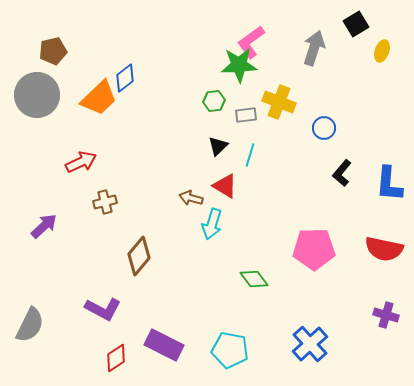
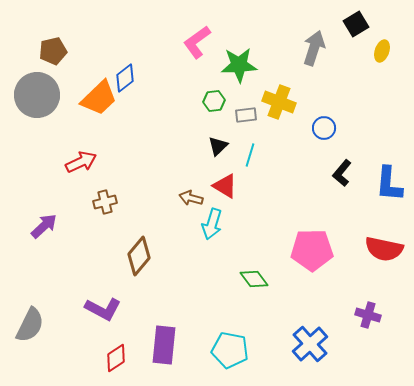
pink L-shape: moved 54 px left
pink pentagon: moved 2 px left, 1 px down
purple cross: moved 18 px left
purple rectangle: rotated 69 degrees clockwise
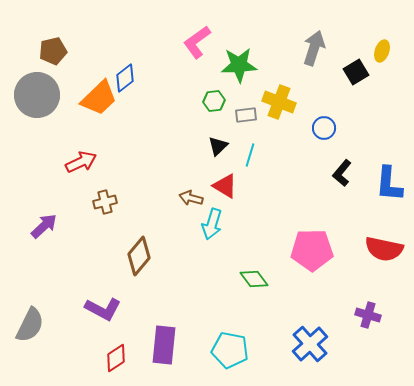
black square: moved 48 px down
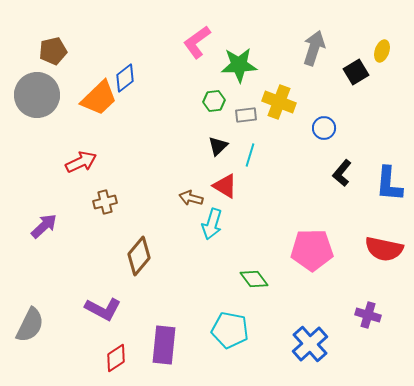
cyan pentagon: moved 20 px up
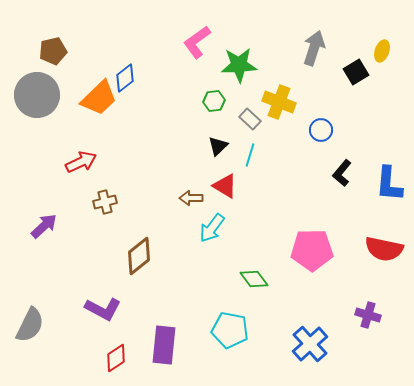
gray rectangle: moved 4 px right, 4 px down; rotated 50 degrees clockwise
blue circle: moved 3 px left, 2 px down
brown arrow: rotated 15 degrees counterclockwise
cyan arrow: moved 4 px down; rotated 20 degrees clockwise
brown diamond: rotated 12 degrees clockwise
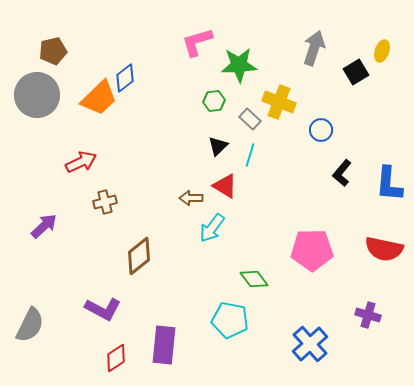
pink L-shape: rotated 20 degrees clockwise
cyan pentagon: moved 10 px up
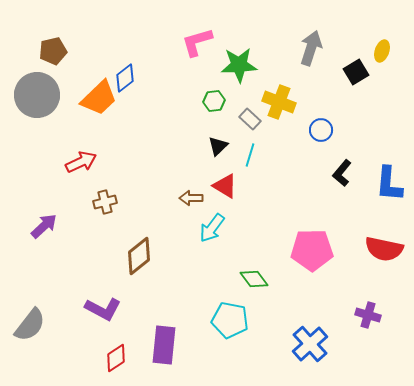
gray arrow: moved 3 px left
gray semicircle: rotated 12 degrees clockwise
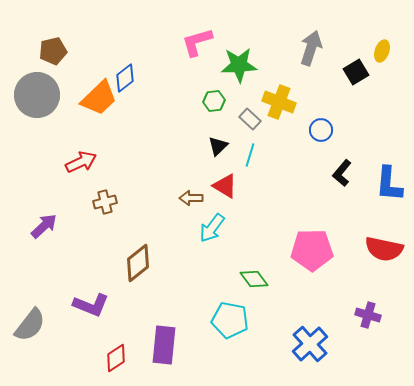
brown diamond: moved 1 px left, 7 px down
purple L-shape: moved 12 px left, 4 px up; rotated 6 degrees counterclockwise
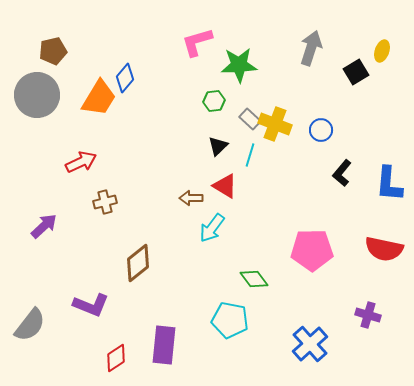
blue diamond: rotated 12 degrees counterclockwise
orange trapezoid: rotated 15 degrees counterclockwise
yellow cross: moved 4 px left, 22 px down
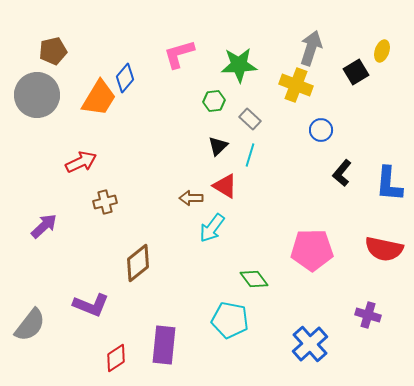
pink L-shape: moved 18 px left, 12 px down
yellow cross: moved 21 px right, 39 px up
